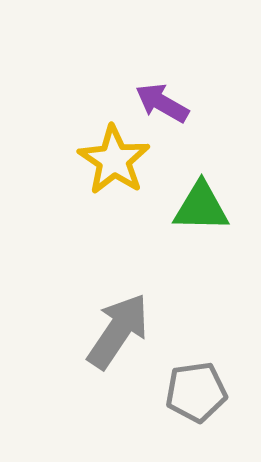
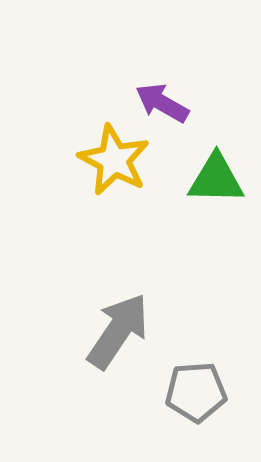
yellow star: rotated 6 degrees counterclockwise
green triangle: moved 15 px right, 28 px up
gray pentagon: rotated 4 degrees clockwise
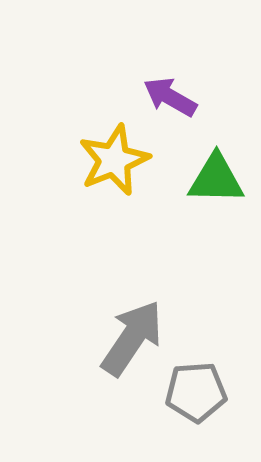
purple arrow: moved 8 px right, 6 px up
yellow star: rotated 22 degrees clockwise
gray arrow: moved 14 px right, 7 px down
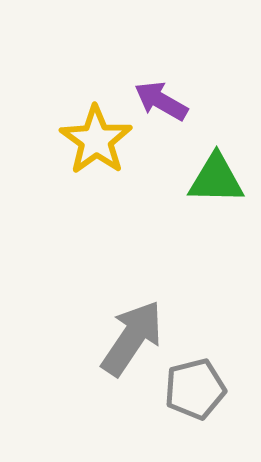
purple arrow: moved 9 px left, 4 px down
yellow star: moved 18 px left, 20 px up; rotated 14 degrees counterclockwise
gray pentagon: moved 1 px left, 3 px up; rotated 10 degrees counterclockwise
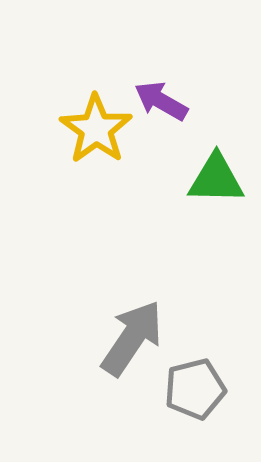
yellow star: moved 11 px up
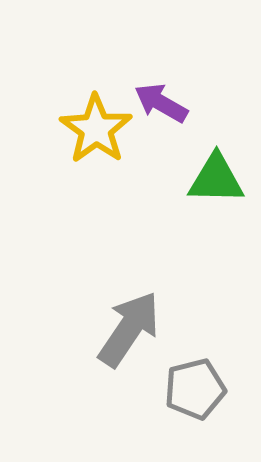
purple arrow: moved 2 px down
gray arrow: moved 3 px left, 9 px up
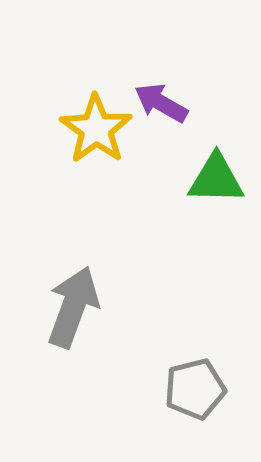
gray arrow: moved 56 px left, 22 px up; rotated 14 degrees counterclockwise
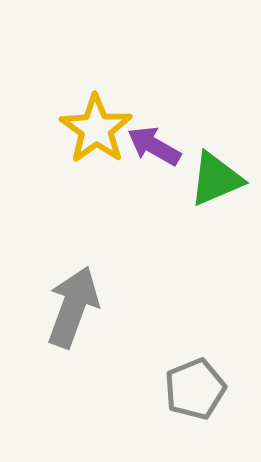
purple arrow: moved 7 px left, 43 px down
green triangle: rotated 24 degrees counterclockwise
gray pentagon: rotated 8 degrees counterclockwise
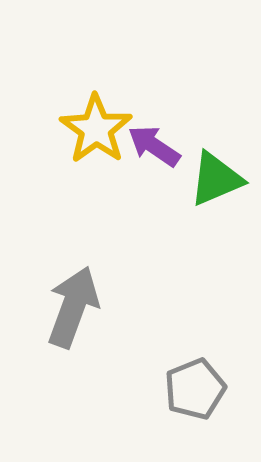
purple arrow: rotated 4 degrees clockwise
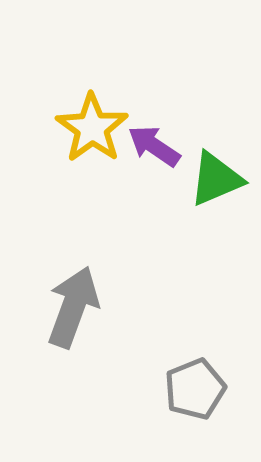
yellow star: moved 4 px left, 1 px up
